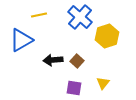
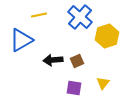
brown square: rotated 24 degrees clockwise
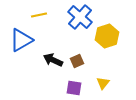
black arrow: rotated 30 degrees clockwise
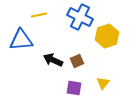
blue cross: rotated 15 degrees counterclockwise
blue triangle: rotated 25 degrees clockwise
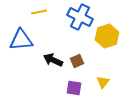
yellow line: moved 3 px up
yellow triangle: moved 1 px up
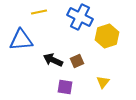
purple square: moved 9 px left, 1 px up
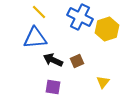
yellow line: rotated 56 degrees clockwise
yellow hexagon: moved 7 px up
blue triangle: moved 14 px right, 2 px up
purple square: moved 12 px left
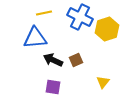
yellow line: moved 5 px right, 1 px down; rotated 56 degrees counterclockwise
brown square: moved 1 px left, 1 px up
